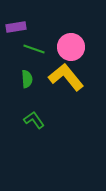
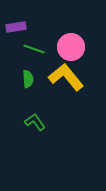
green semicircle: moved 1 px right
green L-shape: moved 1 px right, 2 px down
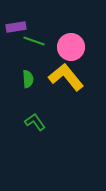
green line: moved 8 px up
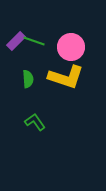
purple rectangle: moved 14 px down; rotated 36 degrees counterclockwise
yellow L-shape: rotated 147 degrees clockwise
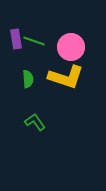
purple rectangle: moved 2 px up; rotated 54 degrees counterclockwise
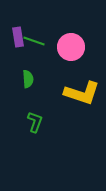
purple rectangle: moved 2 px right, 2 px up
yellow L-shape: moved 16 px right, 16 px down
green L-shape: rotated 55 degrees clockwise
